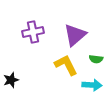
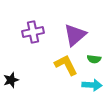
green semicircle: moved 2 px left
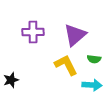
purple cross: rotated 10 degrees clockwise
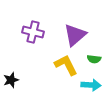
purple cross: rotated 15 degrees clockwise
cyan arrow: moved 1 px left
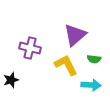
purple cross: moved 3 px left, 16 px down
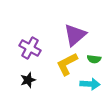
purple cross: rotated 15 degrees clockwise
yellow L-shape: moved 1 px right, 1 px up; rotated 90 degrees counterclockwise
black star: moved 17 px right
cyan arrow: moved 1 px left, 1 px up
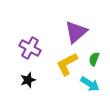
purple triangle: moved 1 px right, 3 px up
green semicircle: rotated 104 degrees clockwise
cyan arrow: rotated 30 degrees clockwise
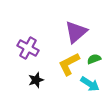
purple cross: moved 2 px left
green semicircle: rotated 48 degrees clockwise
yellow L-shape: moved 2 px right
black star: moved 8 px right
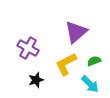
green semicircle: moved 2 px down
yellow L-shape: moved 3 px left
cyan arrow: rotated 12 degrees clockwise
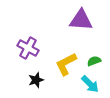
purple triangle: moved 5 px right, 12 px up; rotated 45 degrees clockwise
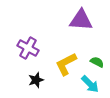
green semicircle: moved 3 px right, 1 px down; rotated 48 degrees clockwise
